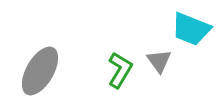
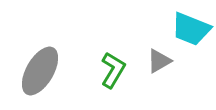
gray triangle: rotated 36 degrees clockwise
green L-shape: moved 7 px left
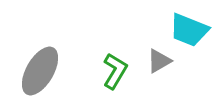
cyan trapezoid: moved 2 px left, 1 px down
green L-shape: moved 2 px right, 1 px down
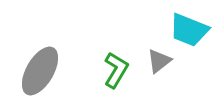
gray triangle: rotated 8 degrees counterclockwise
green L-shape: moved 1 px right, 1 px up
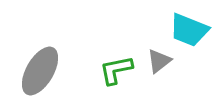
green L-shape: rotated 132 degrees counterclockwise
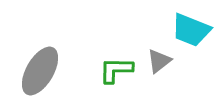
cyan trapezoid: moved 2 px right
green L-shape: rotated 12 degrees clockwise
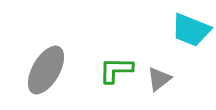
gray triangle: moved 18 px down
gray ellipse: moved 6 px right, 1 px up
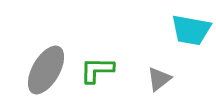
cyan trapezoid: rotated 12 degrees counterclockwise
green L-shape: moved 19 px left
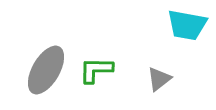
cyan trapezoid: moved 4 px left, 5 px up
green L-shape: moved 1 px left
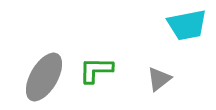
cyan trapezoid: rotated 21 degrees counterclockwise
gray ellipse: moved 2 px left, 7 px down
